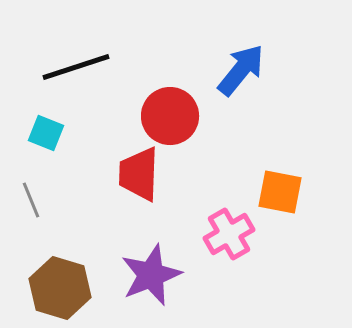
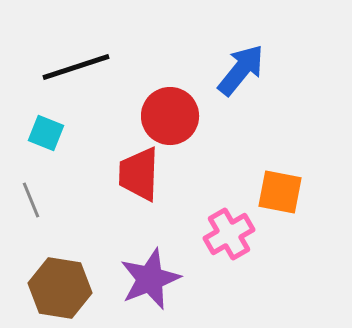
purple star: moved 1 px left, 4 px down
brown hexagon: rotated 8 degrees counterclockwise
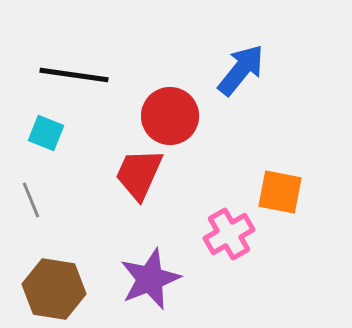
black line: moved 2 px left, 8 px down; rotated 26 degrees clockwise
red trapezoid: rotated 22 degrees clockwise
brown hexagon: moved 6 px left, 1 px down
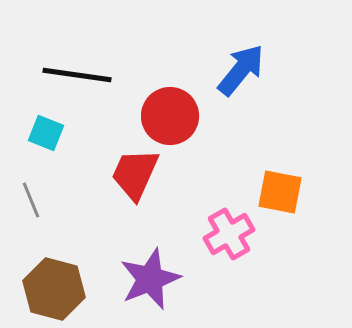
black line: moved 3 px right
red trapezoid: moved 4 px left
brown hexagon: rotated 6 degrees clockwise
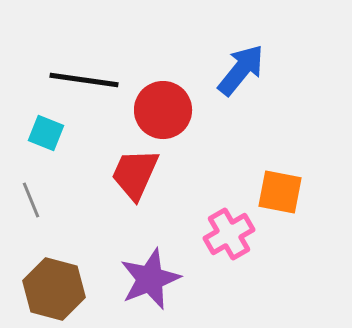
black line: moved 7 px right, 5 px down
red circle: moved 7 px left, 6 px up
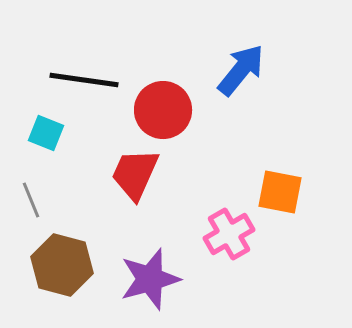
purple star: rotated 6 degrees clockwise
brown hexagon: moved 8 px right, 24 px up
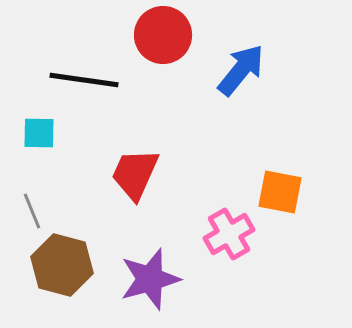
red circle: moved 75 px up
cyan square: moved 7 px left; rotated 21 degrees counterclockwise
gray line: moved 1 px right, 11 px down
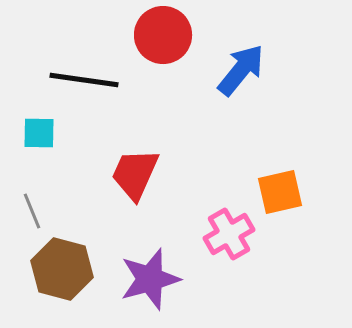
orange square: rotated 24 degrees counterclockwise
brown hexagon: moved 4 px down
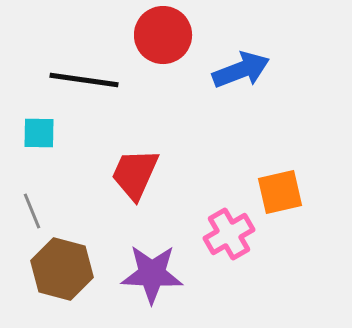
blue arrow: rotated 30 degrees clockwise
purple star: moved 2 px right, 5 px up; rotated 18 degrees clockwise
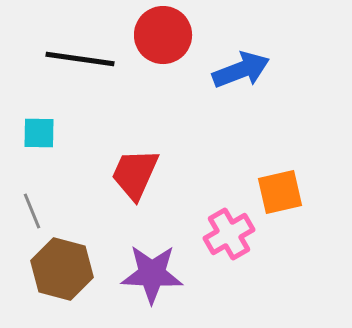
black line: moved 4 px left, 21 px up
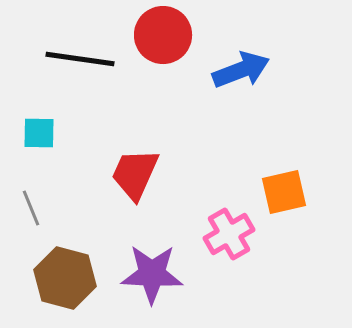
orange square: moved 4 px right
gray line: moved 1 px left, 3 px up
brown hexagon: moved 3 px right, 9 px down
